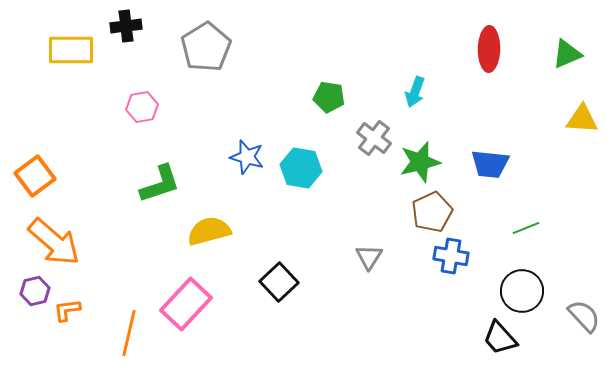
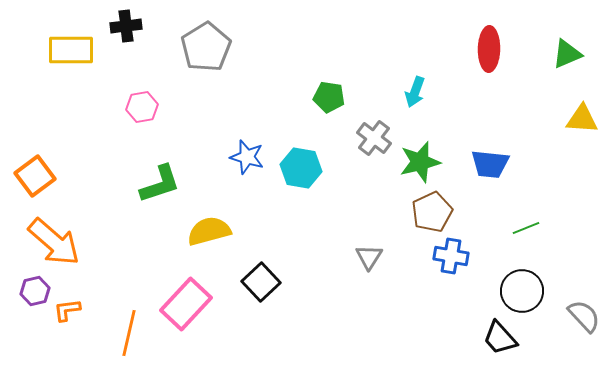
black square: moved 18 px left
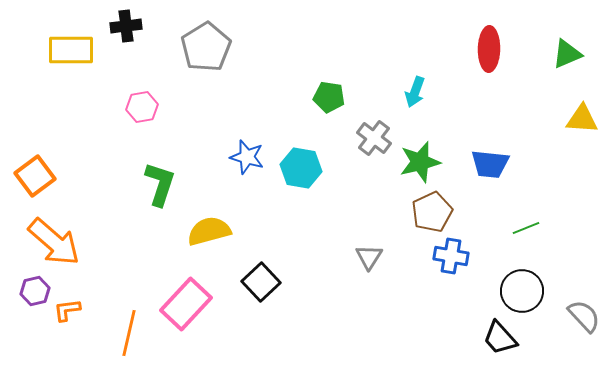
green L-shape: rotated 54 degrees counterclockwise
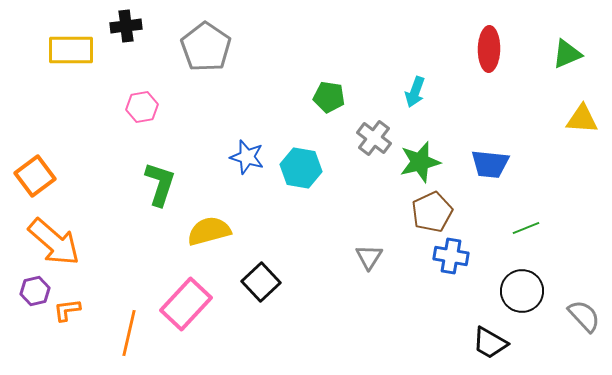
gray pentagon: rotated 6 degrees counterclockwise
black trapezoid: moved 10 px left, 5 px down; rotated 18 degrees counterclockwise
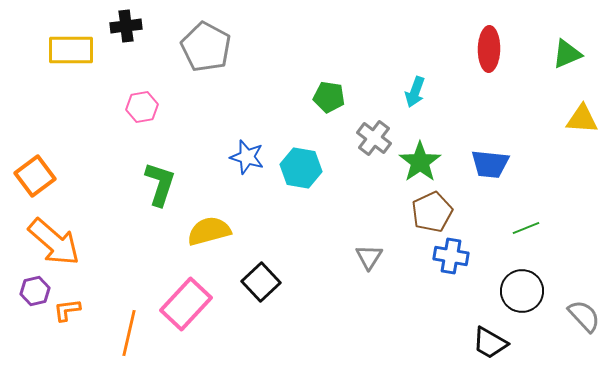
gray pentagon: rotated 6 degrees counterclockwise
green star: rotated 21 degrees counterclockwise
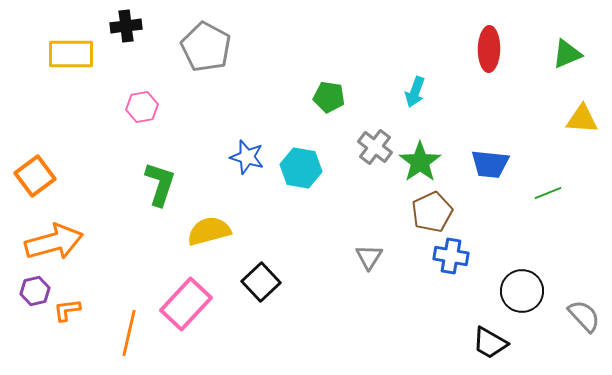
yellow rectangle: moved 4 px down
gray cross: moved 1 px right, 9 px down
green line: moved 22 px right, 35 px up
orange arrow: rotated 56 degrees counterclockwise
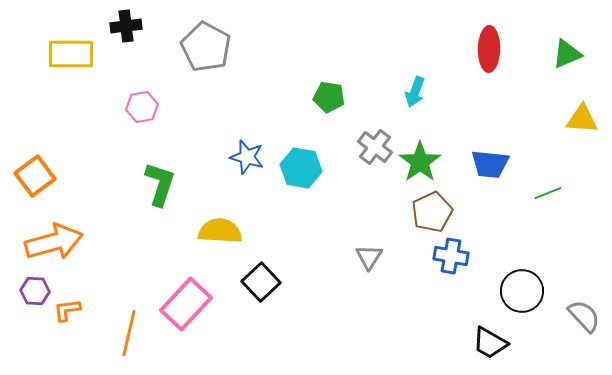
yellow semicircle: moved 11 px right; rotated 18 degrees clockwise
purple hexagon: rotated 16 degrees clockwise
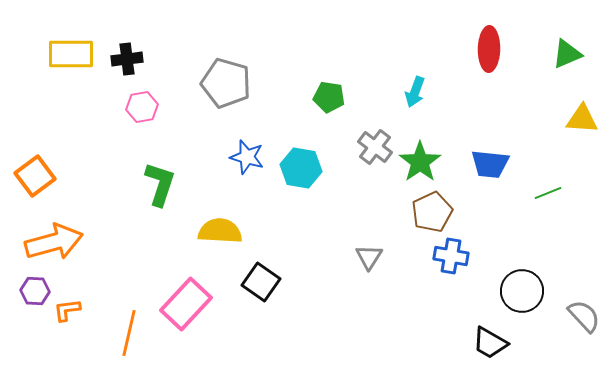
black cross: moved 1 px right, 33 px down
gray pentagon: moved 20 px right, 36 px down; rotated 12 degrees counterclockwise
black square: rotated 12 degrees counterclockwise
